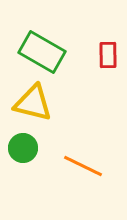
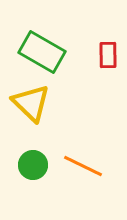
yellow triangle: moved 2 px left; rotated 30 degrees clockwise
green circle: moved 10 px right, 17 px down
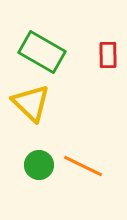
green circle: moved 6 px right
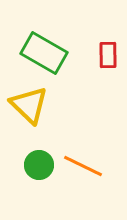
green rectangle: moved 2 px right, 1 px down
yellow triangle: moved 2 px left, 2 px down
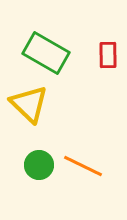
green rectangle: moved 2 px right
yellow triangle: moved 1 px up
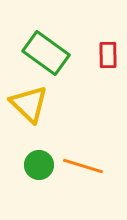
green rectangle: rotated 6 degrees clockwise
orange line: rotated 9 degrees counterclockwise
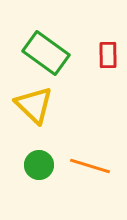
yellow triangle: moved 5 px right, 1 px down
orange line: moved 7 px right
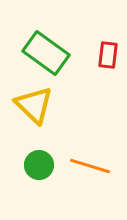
red rectangle: rotated 8 degrees clockwise
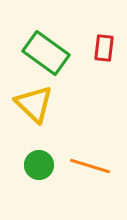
red rectangle: moved 4 px left, 7 px up
yellow triangle: moved 1 px up
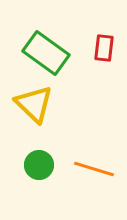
orange line: moved 4 px right, 3 px down
